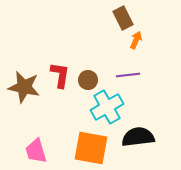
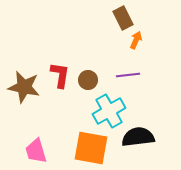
cyan cross: moved 2 px right, 4 px down
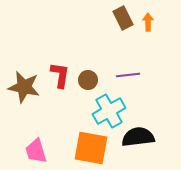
orange arrow: moved 12 px right, 18 px up; rotated 24 degrees counterclockwise
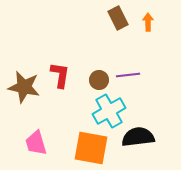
brown rectangle: moved 5 px left
brown circle: moved 11 px right
pink trapezoid: moved 8 px up
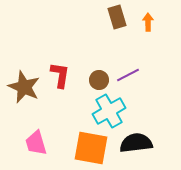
brown rectangle: moved 1 px left, 1 px up; rotated 10 degrees clockwise
purple line: rotated 20 degrees counterclockwise
brown star: rotated 12 degrees clockwise
black semicircle: moved 2 px left, 6 px down
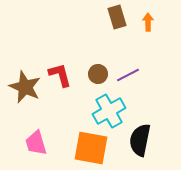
red L-shape: rotated 24 degrees counterclockwise
brown circle: moved 1 px left, 6 px up
brown star: moved 1 px right
black semicircle: moved 4 px right, 3 px up; rotated 72 degrees counterclockwise
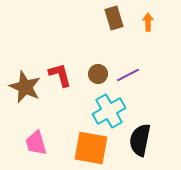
brown rectangle: moved 3 px left, 1 px down
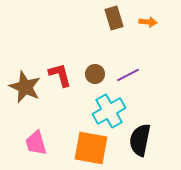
orange arrow: rotated 96 degrees clockwise
brown circle: moved 3 px left
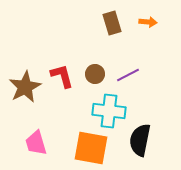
brown rectangle: moved 2 px left, 5 px down
red L-shape: moved 2 px right, 1 px down
brown star: rotated 20 degrees clockwise
cyan cross: rotated 36 degrees clockwise
